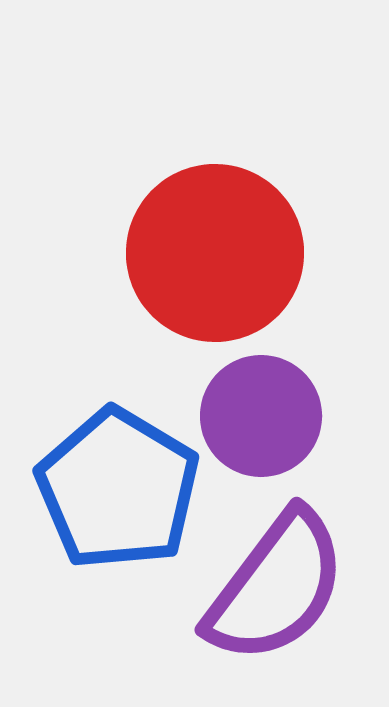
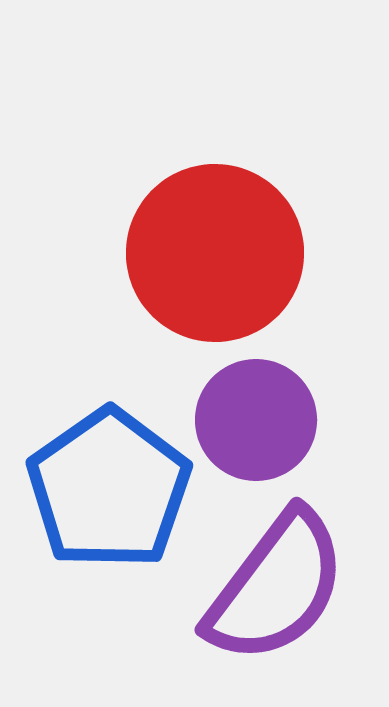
purple circle: moved 5 px left, 4 px down
blue pentagon: moved 9 px left; rotated 6 degrees clockwise
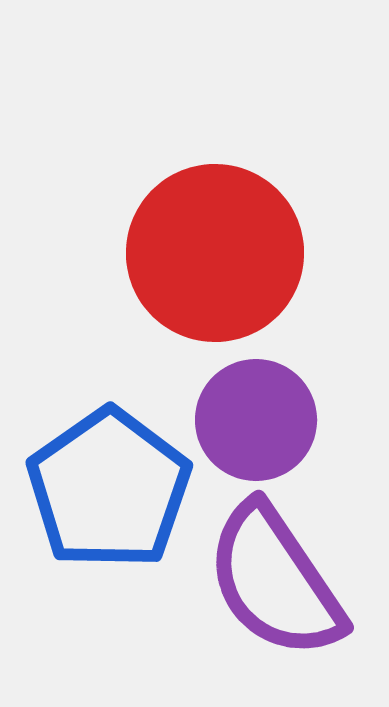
purple semicircle: moved 1 px left, 6 px up; rotated 109 degrees clockwise
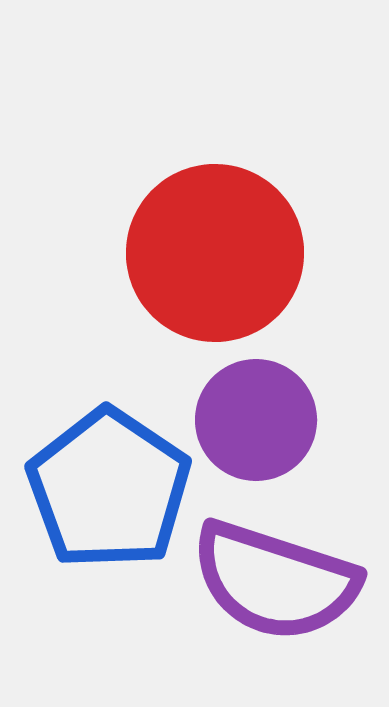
blue pentagon: rotated 3 degrees counterclockwise
purple semicircle: rotated 38 degrees counterclockwise
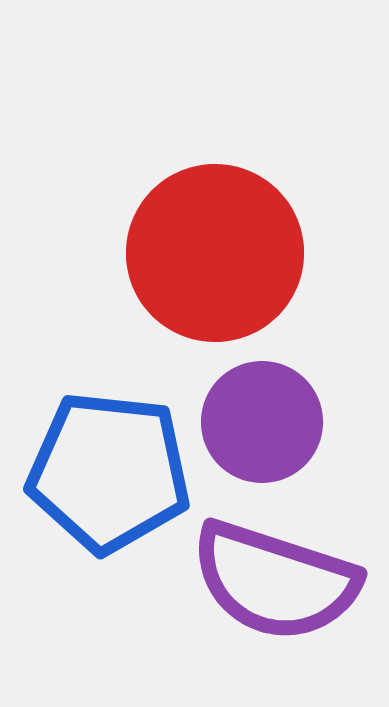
purple circle: moved 6 px right, 2 px down
blue pentagon: moved 17 px up; rotated 28 degrees counterclockwise
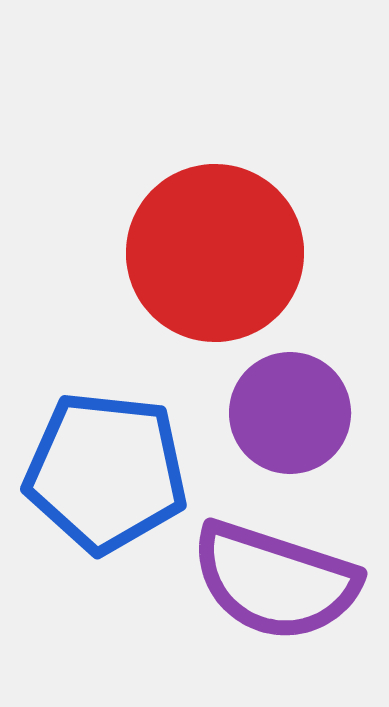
purple circle: moved 28 px right, 9 px up
blue pentagon: moved 3 px left
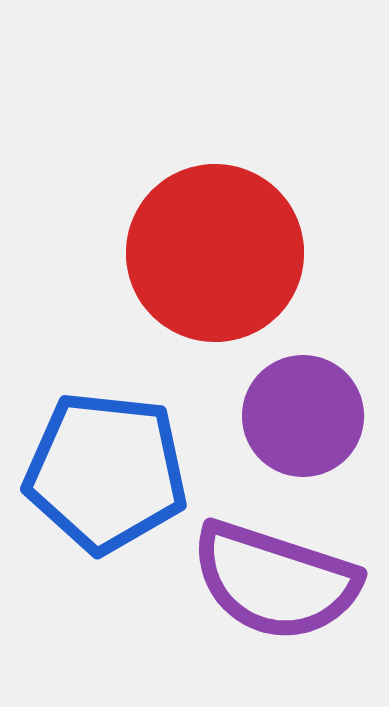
purple circle: moved 13 px right, 3 px down
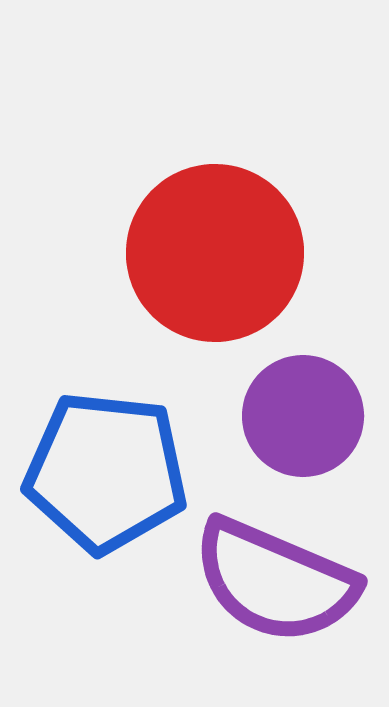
purple semicircle: rotated 5 degrees clockwise
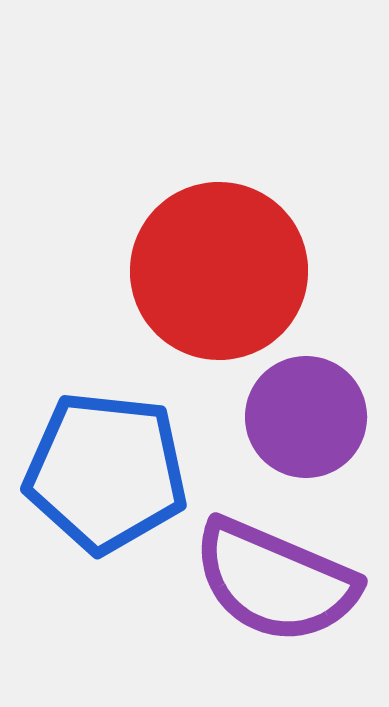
red circle: moved 4 px right, 18 px down
purple circle: moved 3 px right, 1 px down
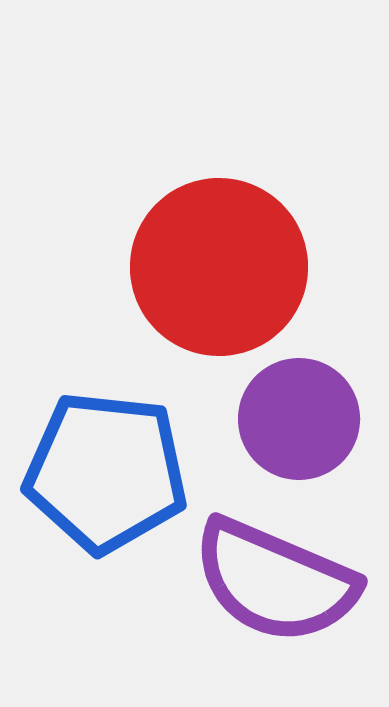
red circle: moved 4 px up
purple circle: moved 7 px left, 2 px down
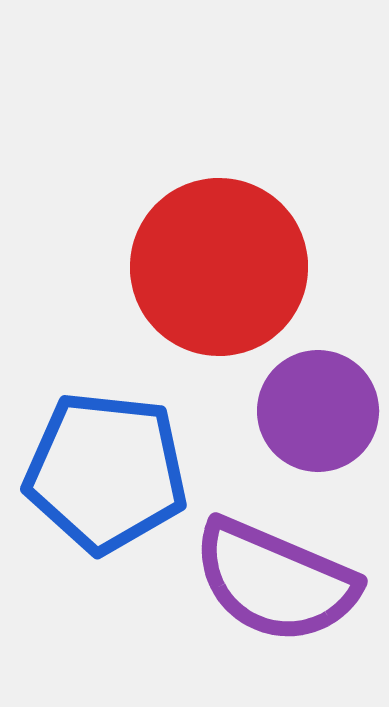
purple circle: moved 19 px right, 8 px up
